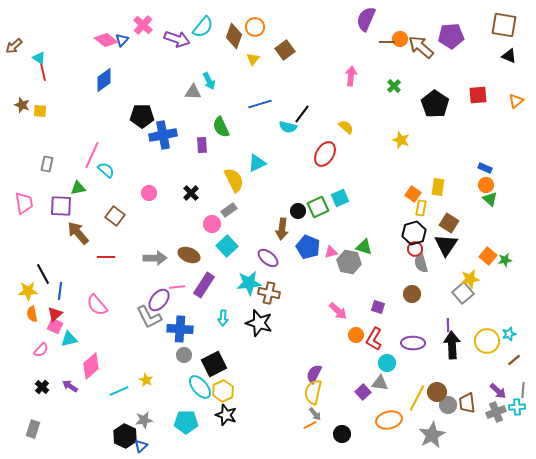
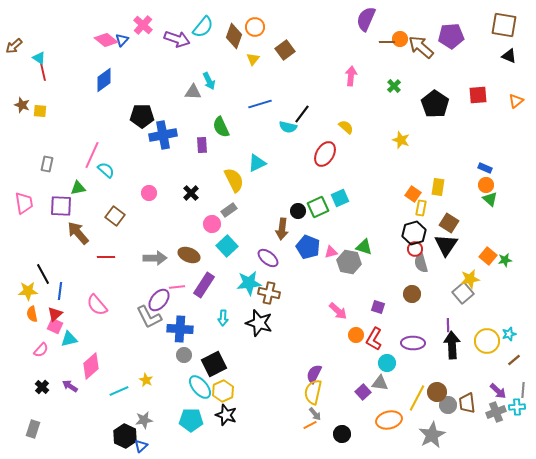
cyan pentagon at (186, 422): moved 5 px right, 2 px up
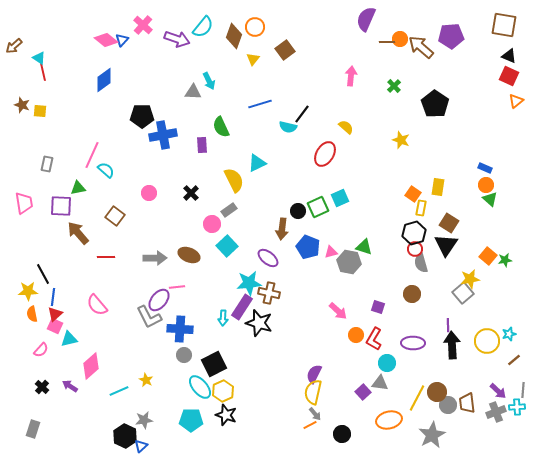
red square at (478, 95): moved 31 px right, 19 px up; rotated 30 degrees clockwise
purple rectangle at (204, 285): moved 38 px right, 22 px down
blue line at (60, 291): moved 7 px left, 6 px down
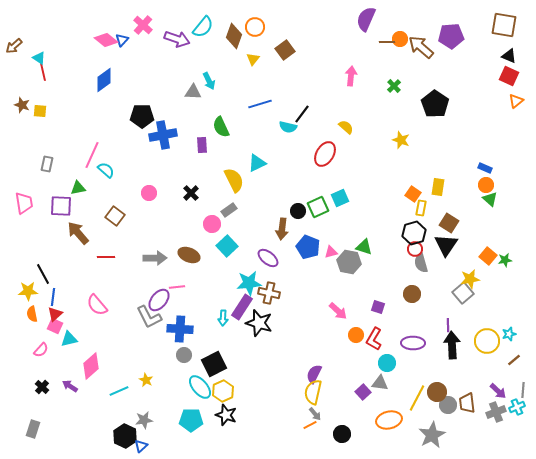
cyan cross at (517, 407): rotated 21 degrees counterclockwise
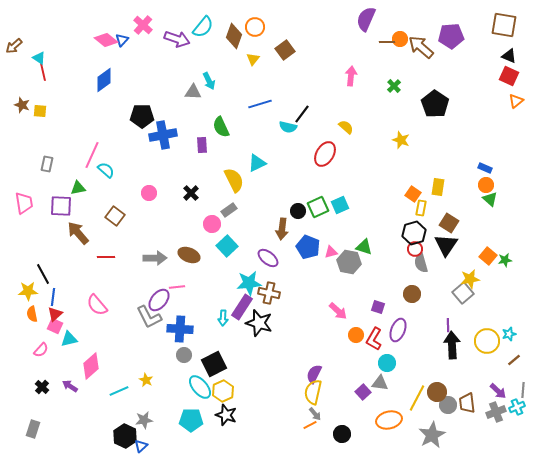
cyan square at (340, 198): moved 7 px down
purple ellipse at (413, 343): moved 15 px left, 13 px up; rotated 70 degrees counterclockwise
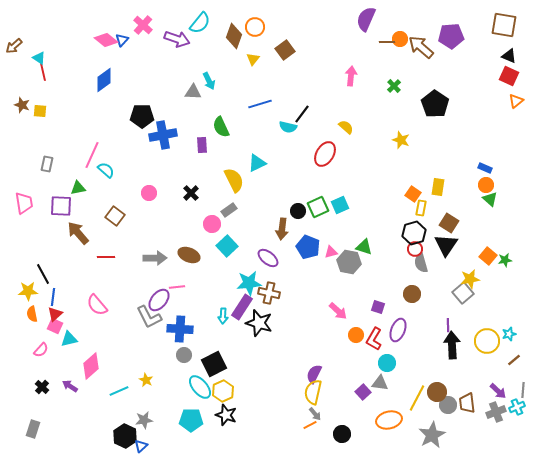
cyan semicircle at (203, 27): moved 3 px left, 4 px up
cyan arrow at (223, 318): moved 2 px up
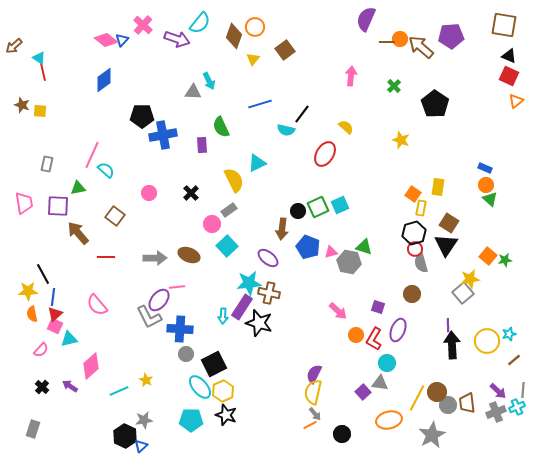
cyan semicircle at (288, 127): moved 2 px left, 3 px down
purple square at (61, 206): moved 3 px left
gray circle at (184, 355): moved 2 px right, 1 px up
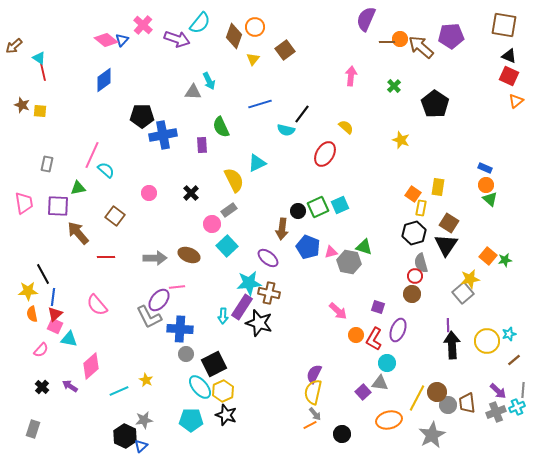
red circle at (415, 249): moved 27 px down
cyan triangle at (69, 339): rotated 24 degrees clockwise
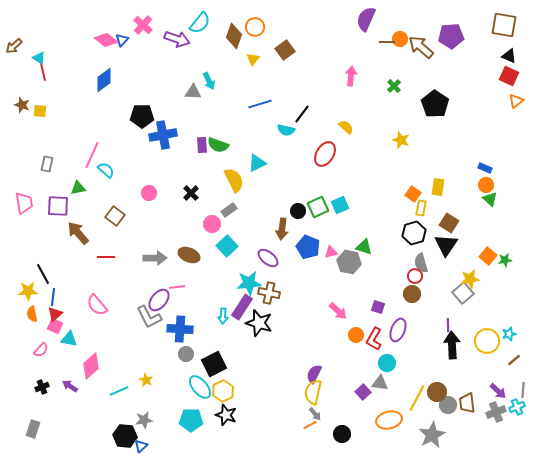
green semicircle at (221, 127): moved 3 px left, 18 px down; rotated 45 degrees counterclockwise
black cross at (42, 387): rotated 24 degrees clockwise
black hexagon at (125, 436): rotated 20 degrees counterclockwise
